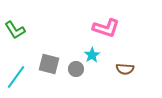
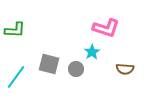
green L-shape: rotated 55 degrees counterclockwise
cyan star: moved 3 px up
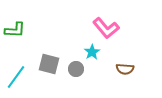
pink L-shape: rotated 32 degrees clockwise
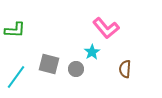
brown semicircle: rotated 90 degrees clockwise
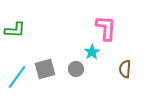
pink L-shape: rotated 136 degrees counterclockwise
gray square: moved 4 px left, 5 px down; rotated 30 degrees counterclockwise
cyan line: moved 1 px right
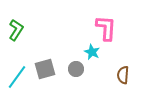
green L-shape: moved 1 px right; rotated 60 degrees counterclockwise
cyan star: rotated 14 degrees counterclockwise
brown semicircle: moved 2 px left, 6 px down
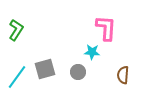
cyan star: rotated 21 degrees counterclockwise
gray circle: moved 2 px right, 3 px down
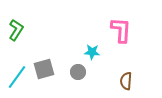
pink L-shape: moved 15 px right, 2 px down
gray square: moved 1 px left
brown semicircle: moved 3 px right, 6 px down
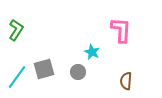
cyan star: rotated 21 degrees clockwise
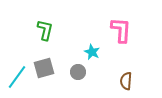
green L-shape: moved 29 px right; rotated 20 degrees counterclockwise
gray square: moved 1 px up
